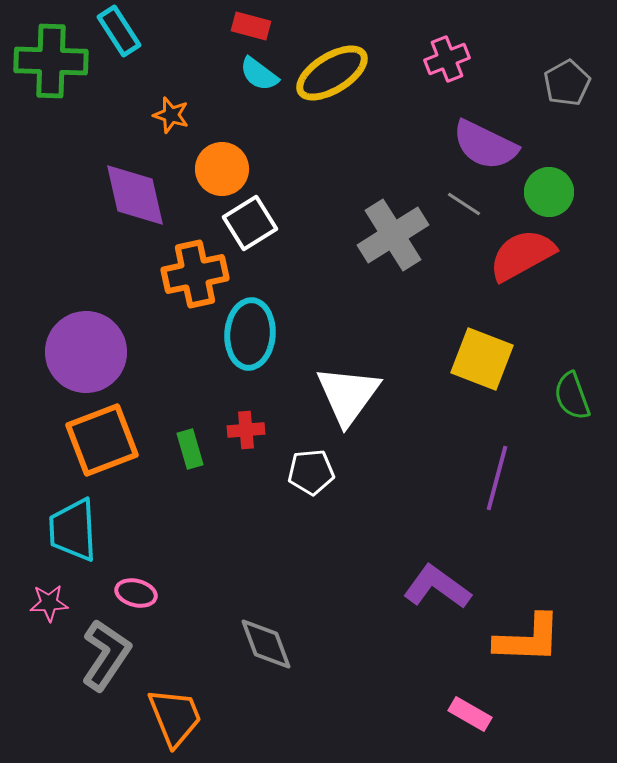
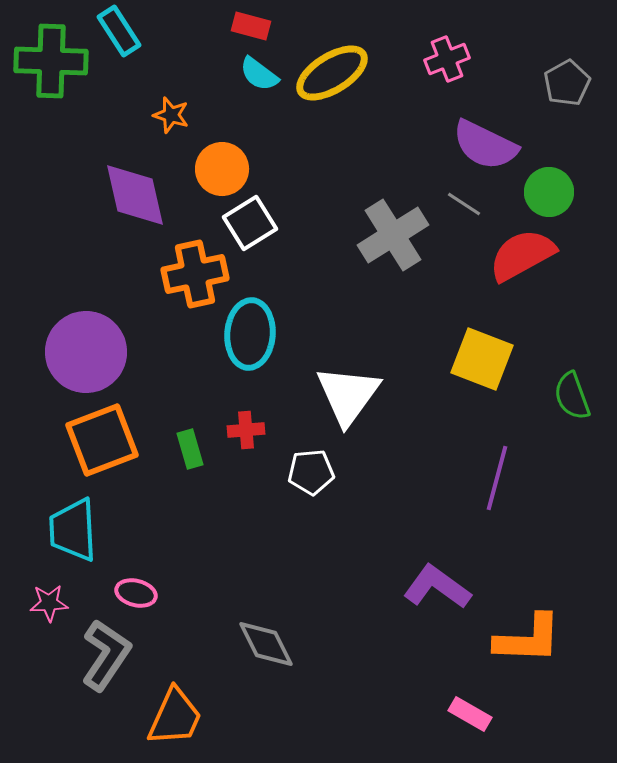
gray diamond: rotated 6 degrees counterclockwise
orange trapezoid: rotated 46 degrees clockwise
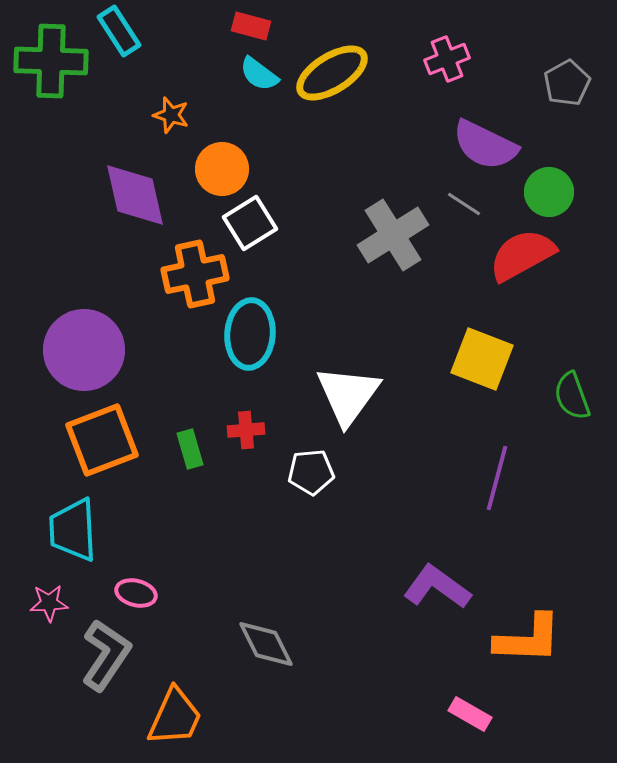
purple circle: moved 2 px left, 2 px up
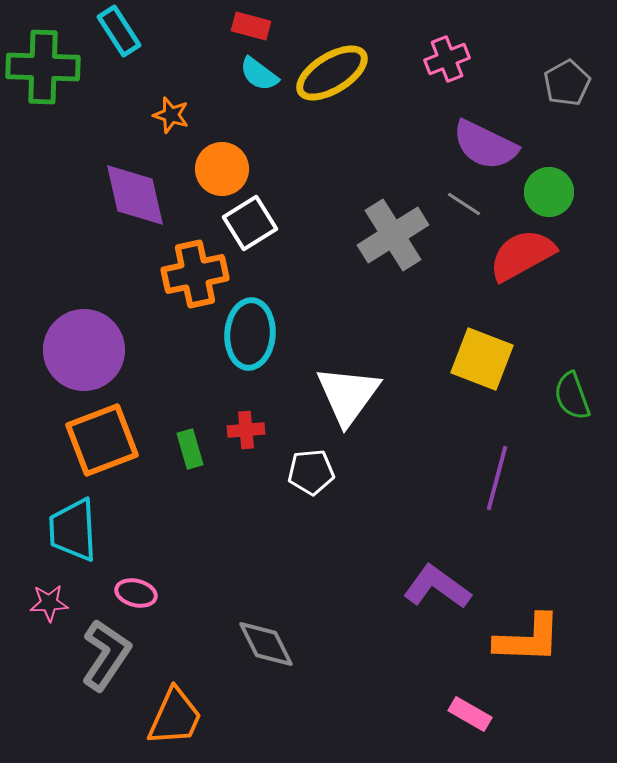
green cross: moved 8 px left, 6 px down
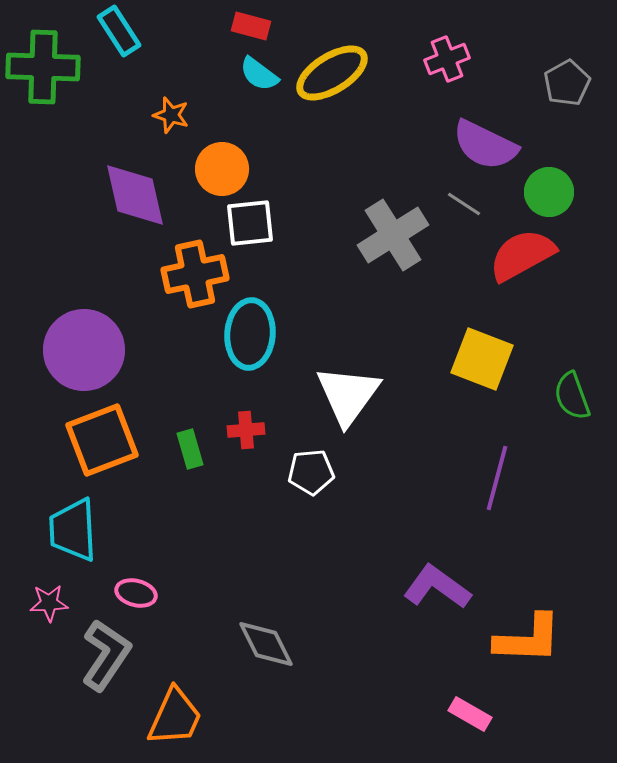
white square: rotated 26 degrees clockwise
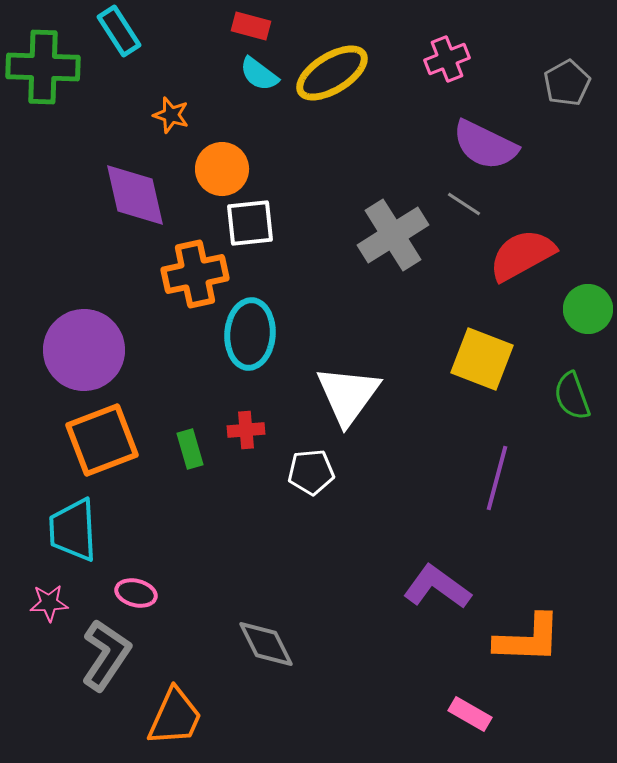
green circle: moved 39 px right, 117 px down
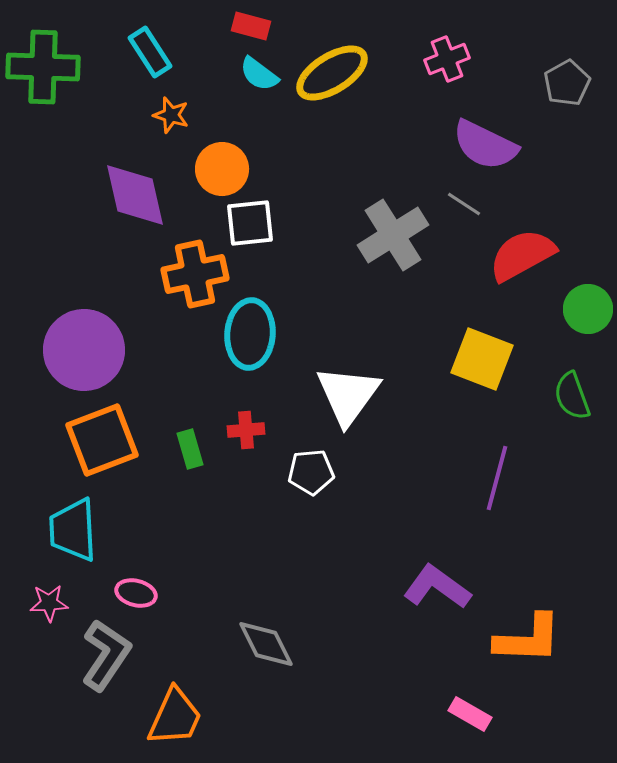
cyan rectangle: moved 31 px right, 21 px down
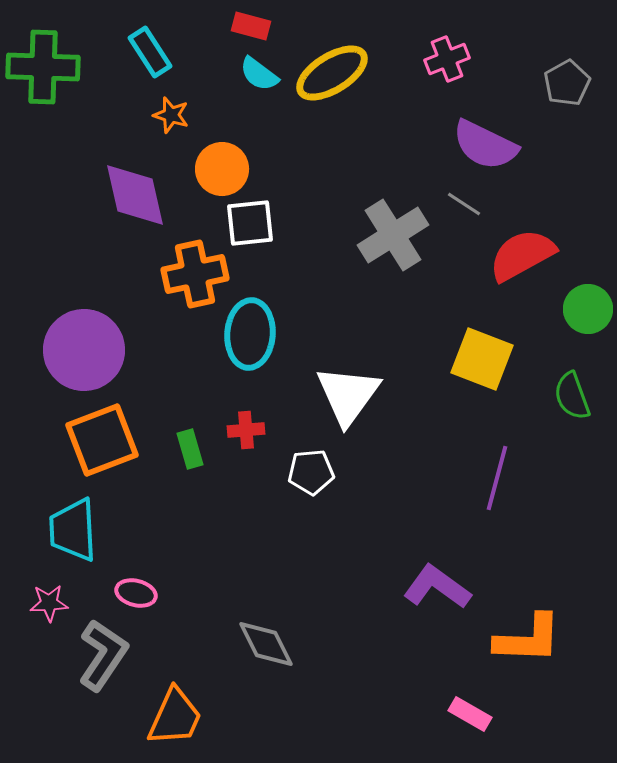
gray L-shape: moved 3 px left
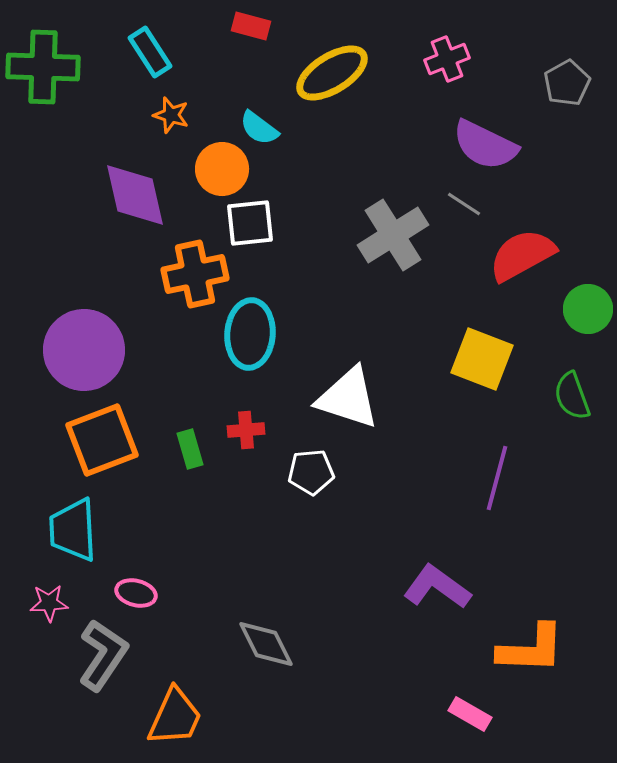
cyan semicircle: moved 54 px down
white triangle: moved 3 px down; rotated 48 degrees counterclockwise
orange L-shape: moved 3 px right, 10 px down
